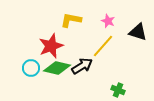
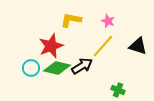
black triangle: moved 14 px down
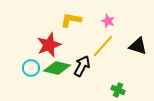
red star: moved 2 px left, 1 px up
black arrow: rotated 30 degrees counterclockwise
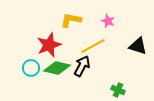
yellow line: moved 10 px left; rotated 20 degrees clockwise
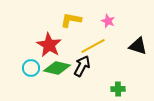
red star: rotated 20 degrees counterclockwise
green cross: moved 1 px up; rotated 24 degrees counterclockwise
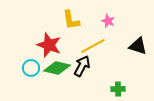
yellow L-shape: rotated 110 degrees counterclockwise
red star: rotated 10 degrees counterclockwise
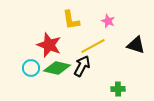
black triangle: moved 2 px left, 1 px up
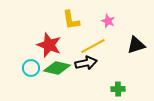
black triangle: rotated 36 degrees counterclockwise
black arrow: moved 4 px right, 3 px up; rotated 50 degrees clockwise
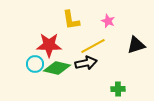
red star: rotated 20 degrees counterclockwise
cyan circle: moved 4 px right, 4 px up
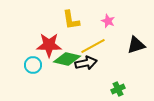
cyan circle: moved 2 px left, 1 px down
green diamond: moved 10 px right, 9 px up
green cross: rotated 24 degrees counterclockwise
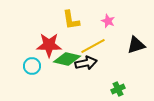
cyan circle: moved 1 px left, 1 px down
